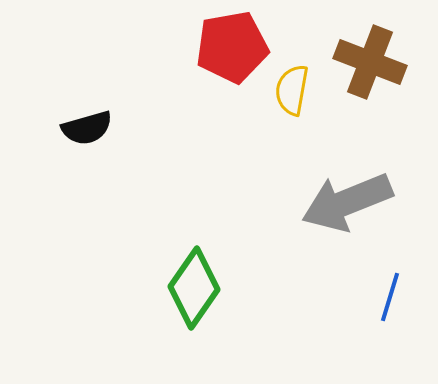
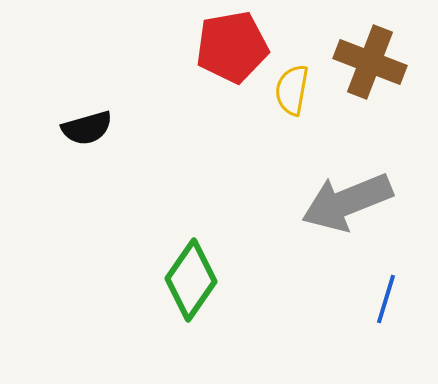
green diamond: moved 3 px left, 8 px up
blue line: moved 4 px left, 2 px down
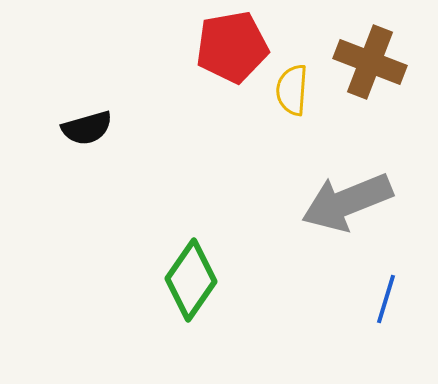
yellow semicircle: rotated 6 degrees counterclockwise
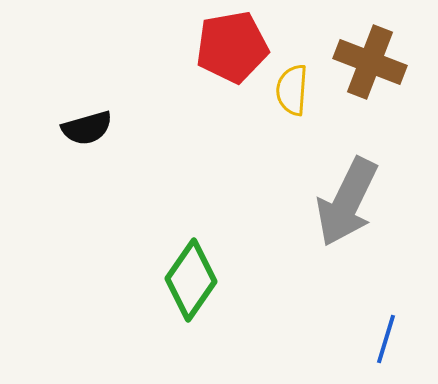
gray arrow: rotated 42 degrees counterclockwise
blue line: moved 40 px down
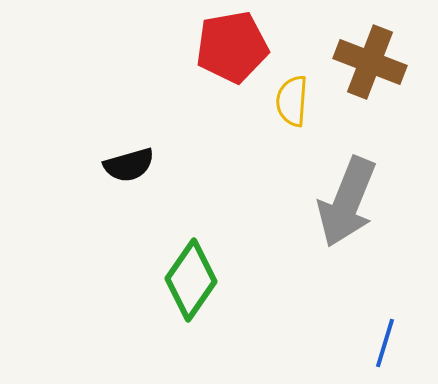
yellow semicircle: moved 11 px down
black semicircle: moved 42 px right, 37 px down
gray arrow: rotated 4 degrees counterclockwise
blue line: moved 1 px left, 4 px down
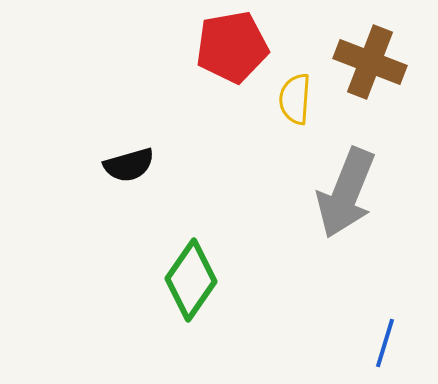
yellow semicircle: moved 3 px right, 2 px up
gray arrow: moved 1 px left, 9 px up
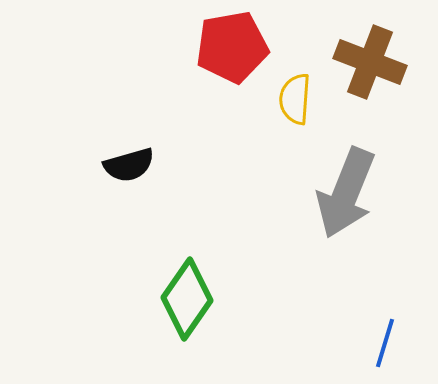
green diamond: moved 4 px left, 19 px down
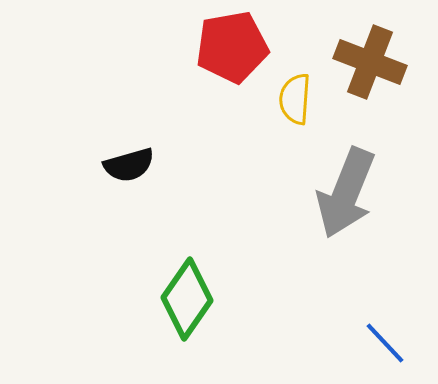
blue line: rotated 60 degrees counterclockwise
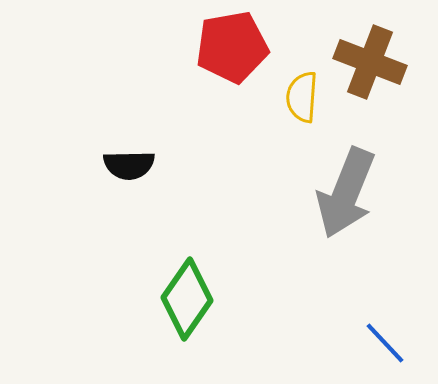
yellow semicircle: moved 7 px right, 2 px up
black semicircle: rotated 15 degrees clockwise
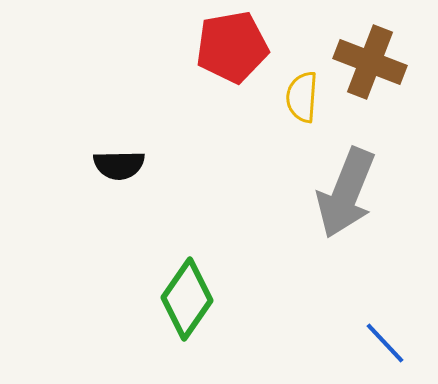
black semicircle: moved 10 px left
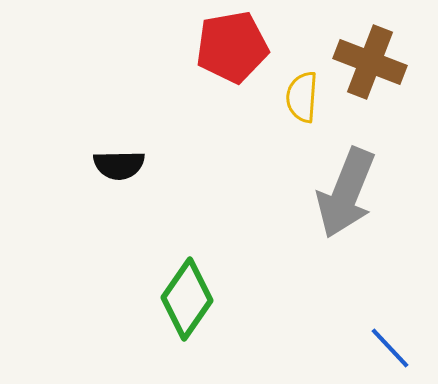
blue line: moved 5 px right, 5 px down
